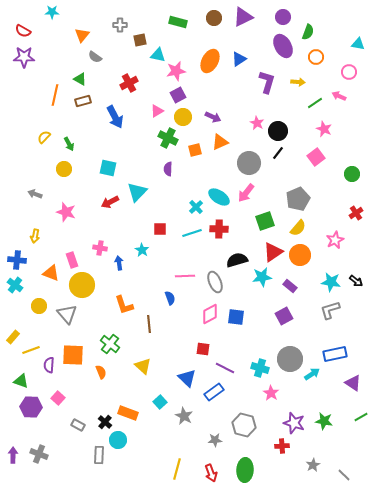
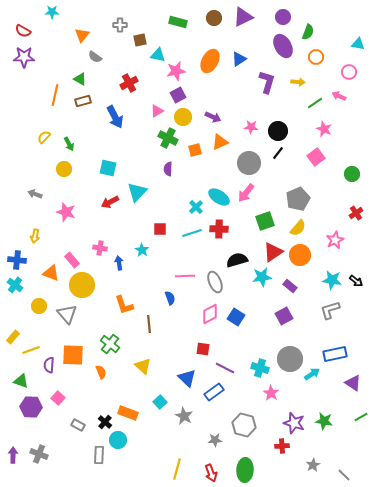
pink star at (257, 123): moved 6 px left, 4 px down; rotated 24 degrees counterclockwise
pink rectangle at (72, 260): rotated 21 degrees counterclockwise
cyan star at (331, 282): moved 1 px right, 2 px up
blue square at (236, 317): rotated 24 degrees clockwise
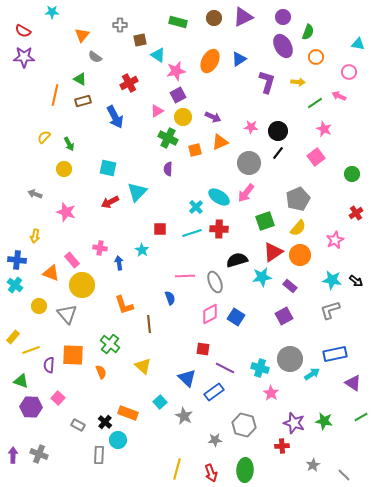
cyan triangle at (158, 55): rotated 21 degrees clockwise
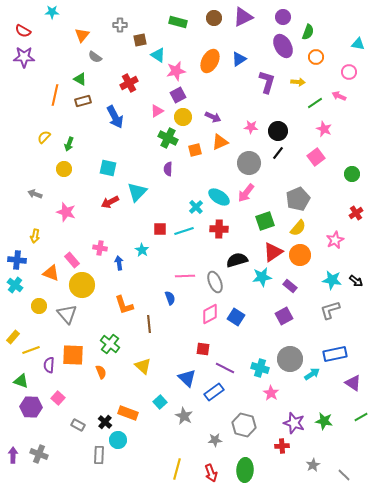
green arrow at (69, 144): rotated 48 degrees clockwise
cyan line at (192, 233): moved 8 px left, 2 px up
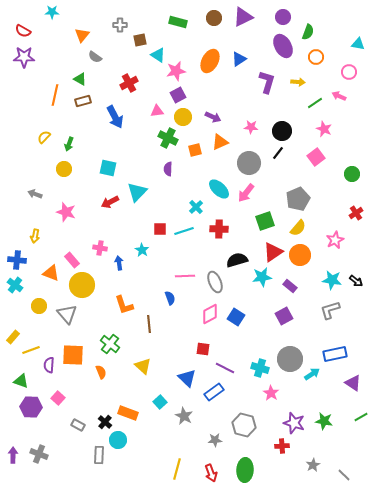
pink triangle at (157, 111): rotated 24 degrees clockwise
black circle at (278, 131): moved 4 px right
cyan ellipse at (219, 197): moved 8 px up; rotated 10 degrees clockwise
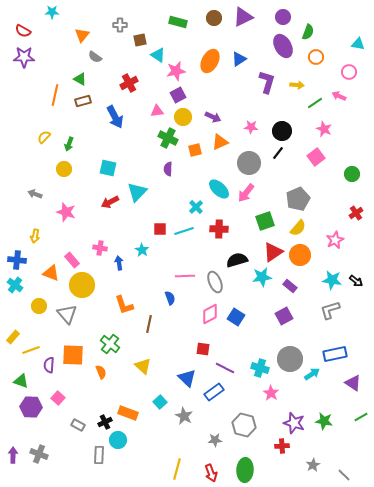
yellow arrow at (298, 82): moved 1 px left, 3 px down
brown line at (149, 324): rotated 18 degrees clockwise
black cross at (105, 422): rotated 24 degrees clockwise
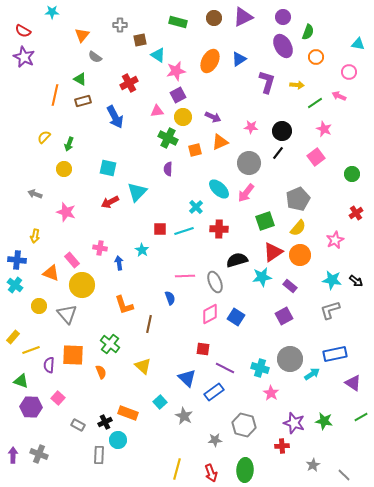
purple star at (24, 57): rotated 25 degrees clockwise
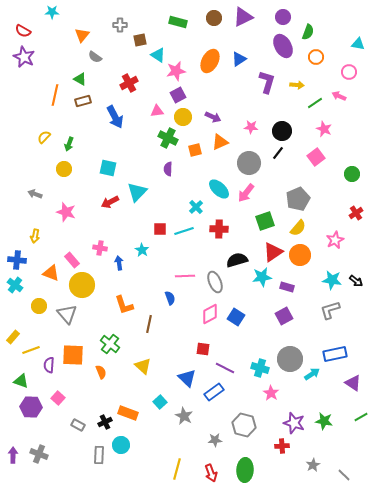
purple rectangle at (290, 286): moved 3 px left, 1 px down; rotated 24 degrees counterclockwise
cyan circle at (118, 440): moved 3 px right, 5 px down
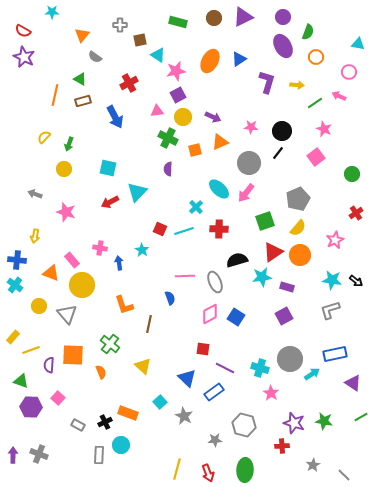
red square at (160, 229): rotated 24 degrees clockwise
red arrow at (211, 473): moved 3 px left
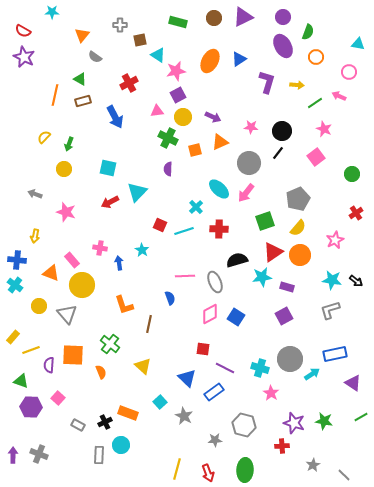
red square at (160, 229): moved 4 px up
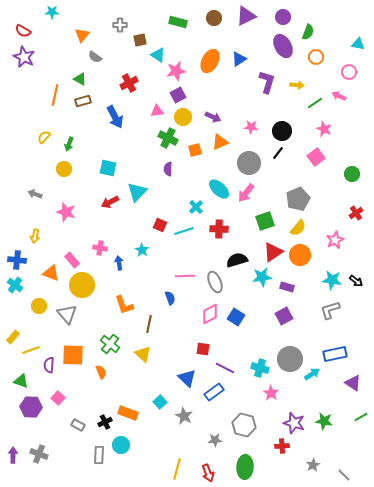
purple triangle at (243, 17): moved 3 px right, 1 px up
yellow triangle at (143, 366): moved 12 px up
green ellipse at (245, 470): moved 3 px up
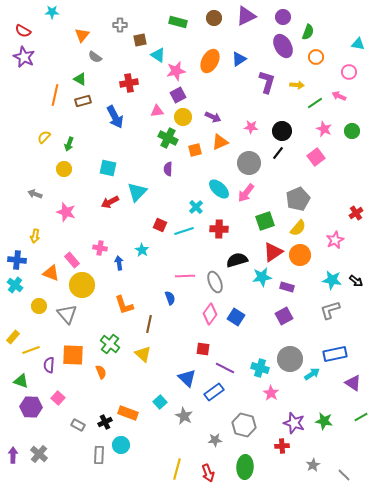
red cross at (129, 83): rotated 18 degrees clockwise
green circle at (352, 174): moved 43 px up
pink diamond at (210, 314): rotated 25 degrees counterclockwise
gray cross at (39, 454): rotated 18 degrees clockwise
